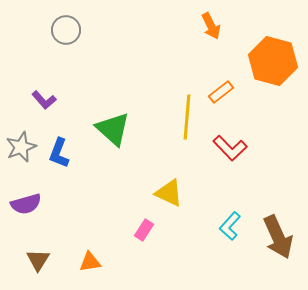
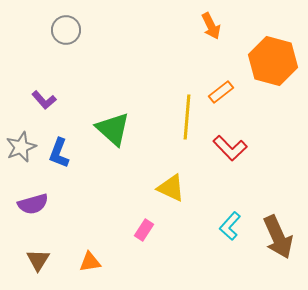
yellow triangle: moved 2 px right, 5 px up
purple semicircle: moved 7 px right
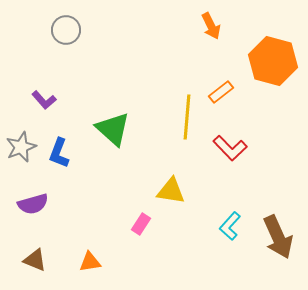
yellow triangle: moved 3 px down; rotated 16 degrees counterclockwise
pink rectangle: moved 3 px left, 6 px up
brown triangle: moved 3 px left; rotated 40 degrees counterclockwise
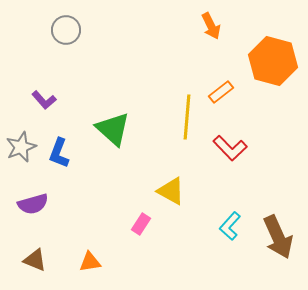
yellow triangle: rotated 20 degrees clockwise
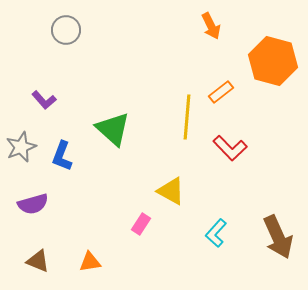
blue L-shape: moved 3 px right, 3 px down
cyan L-shape: moved 14 px left, 7 px down
brown triangle: moved 3 px right, 1 px down
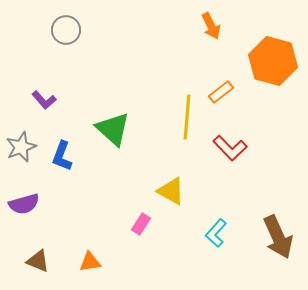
purple semicircle: moved 9 px left
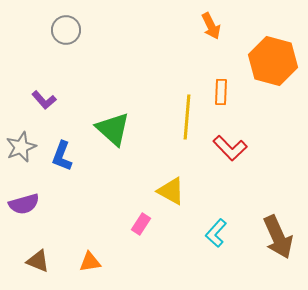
orange rectangle: rotated 50 degrees counterclockwise
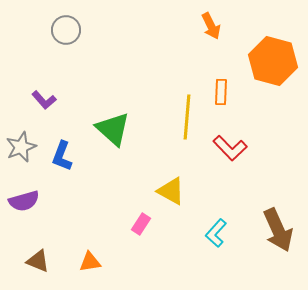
purple semicircle: moved 3 px up
brown arrow: moved 7 px up
